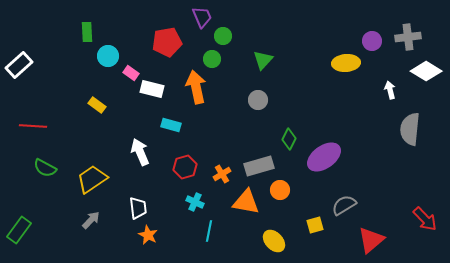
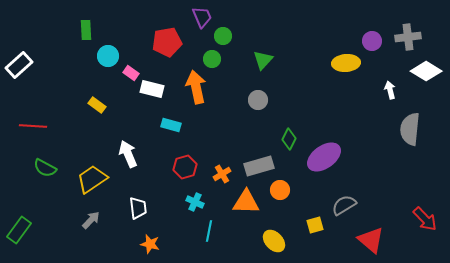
green rectangle at (87, 32): moved 1 px left, 2 px up
white arrow at (140, 152): moved 12 px left, 2 px down
orange triangle at (246, 202): rotated 8 degrees counterclockwise
orange star at (148, 235): moved 2 px right, 9 px down; rotated 12 degrees counterclockwise
red triangle at (371, 240): rotated 40 degrees counterclockwise
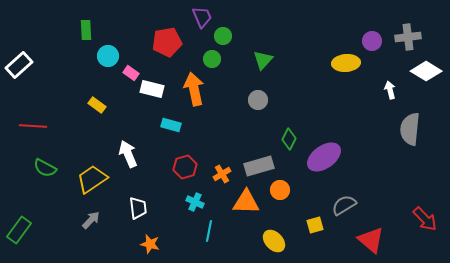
orange arrow at (196, 87): moved 2 px left, 2 px down
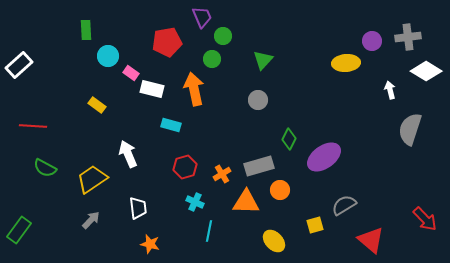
gray semicircle at (410, 129): rotated 12 degrees clockwise
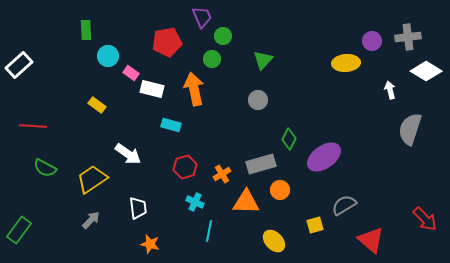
white arrow at (128, 154): rotated 148 degrees clockwise
gray rectangle at (259, 166): moved 2 px right, 2 px up
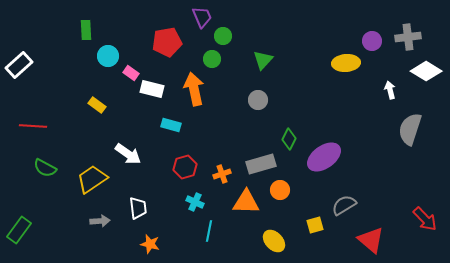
orange cross at (222, 174): rotated 12 degrees clockwise
gray arrow at (91, 220): moved 9 px right, 1 px down; rotated 42 degrees clockwise
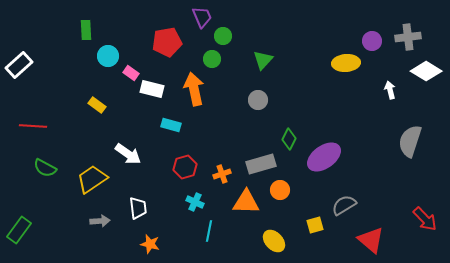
gray semicircle at (410, 129): moved 12 px down
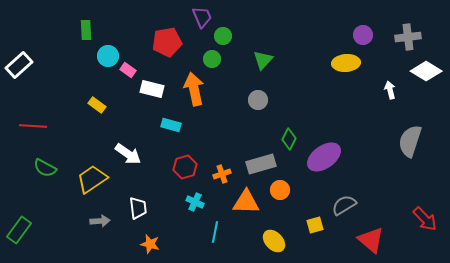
purple circle at (372, 41): moved 9 px left, 6 px up
pink rectangle at (131, 73): moved 3 px left, 3 px up
cyan line at (209, 231): moved 6 px right, 1 px down
